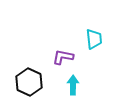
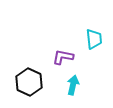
cyan arrow: rotated 12 degrees clockwise
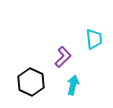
purple L-shape: rotated 125 degrees clockwise
black hexagon: moved 2 px right
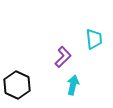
black hexagon: moved 14 px left, 3 px down
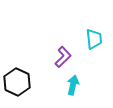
black hexagon: moved 3 px up
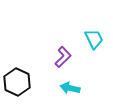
cyan trapezoid: rotated 20 degrees counterclockwise
cyan arrow: moved 3 px left, 3 px down; rotated 90 degrees counterclockwise
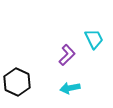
purple L-shape: moved 4 px right, 2 px up
cyan arrow: rotated 24 degrees counterclockwise
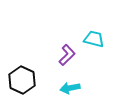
cyan trapezoid: rotated 50 degrees counterclockwise
black hexagon: moved 5 px right, 2 px up
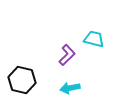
black hexagon: rotated 12 degrees counterclockwise
